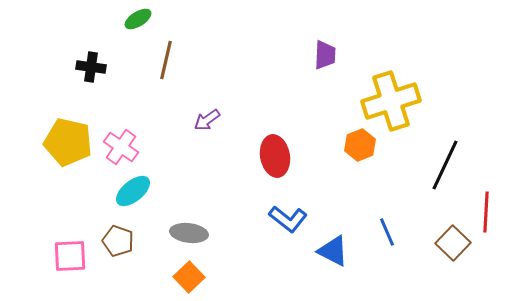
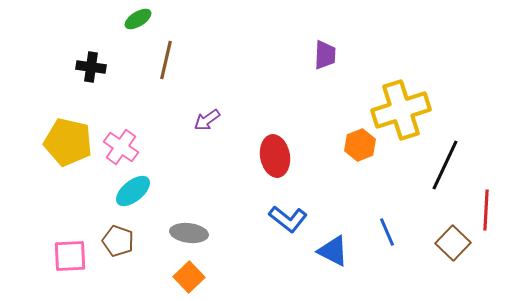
yellow cross: moved 10 px right, 9 px down
red line: moved 2 px up
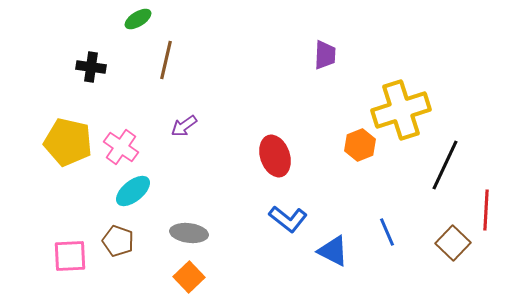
purple arrow: moved 23 px left, 6 px down
red ellipse: rotated 9 degrees counterclockwise
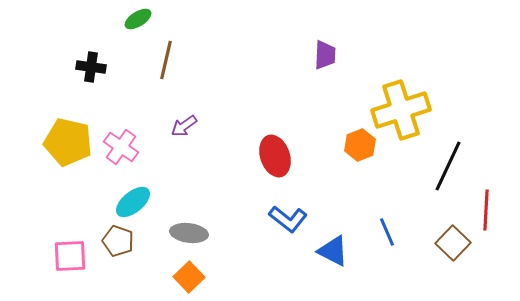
black line: moved 3 px right, 1 px down
cyan ellipse: moved 11 px down
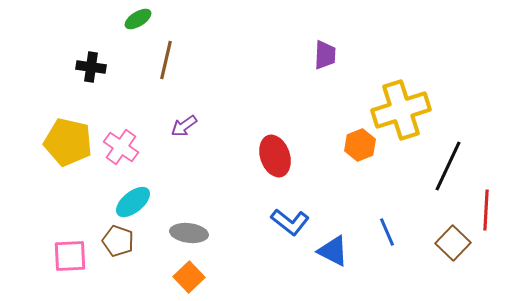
blue L-shape: moved 2 px right, 3 px down
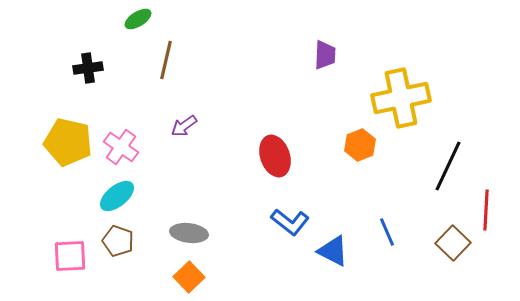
black cross: moved 3 px left, 1 px down; rotated 16 degrees counterclockwise
yellow cross: moved 12 px up; rotated 6 degrees clockwise
cyan ellipse: moved 16 px left, 6 px up
